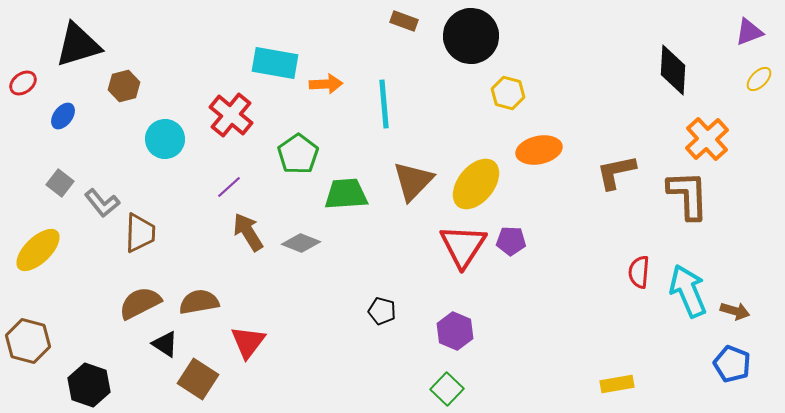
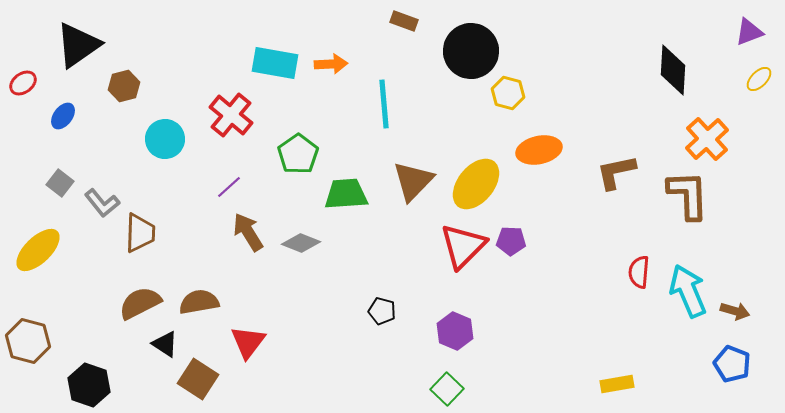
black circle at (471, 36): moved 15 px down
black triangle at (78, 45): rotated 18 degrees counterclockwise
orange arrow at (326, 84): moved 5 px right, 20 px up
red triangle at (463, 246): rotated 12 degrees clockwise
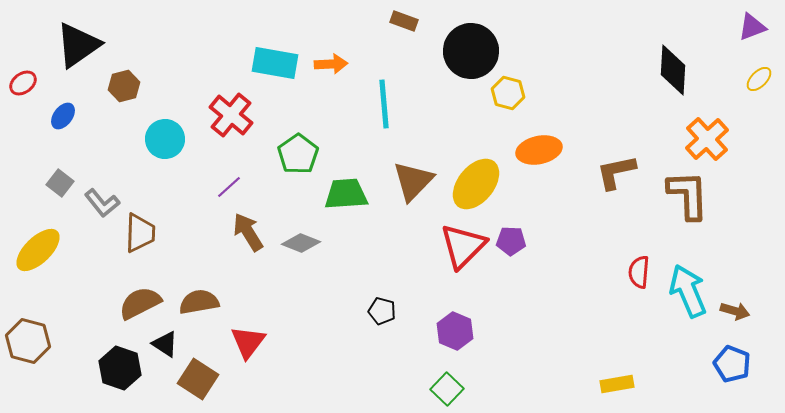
purple triangle at (749, 32): moved 3 px right, 5 px up
black hexagon at (89, 385): moved 31 px right, 17 px up
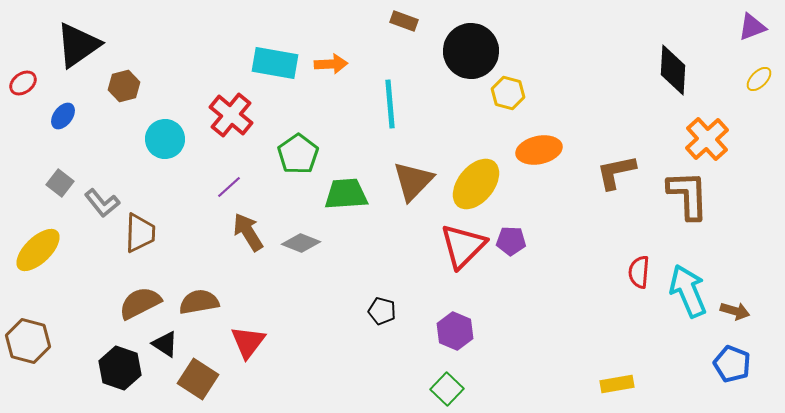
cyan line at (384, 104): moved 6 px right
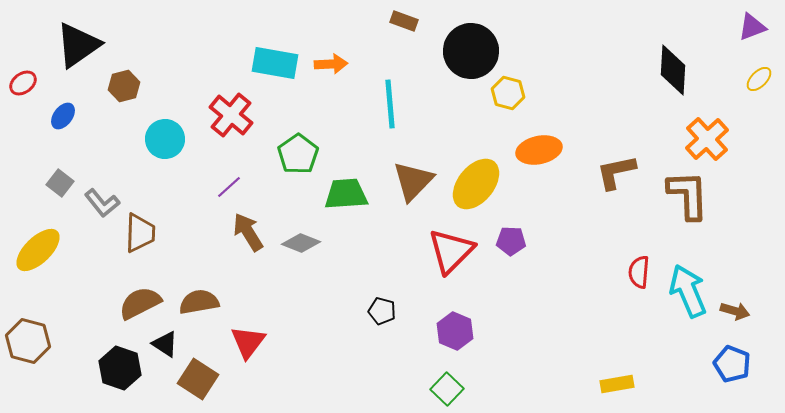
red triangle at (463, 246): moved 12 px left, 5 px down
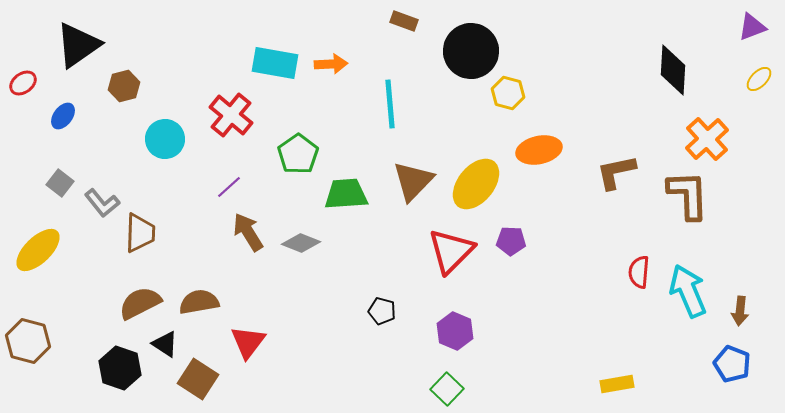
brown arrow at (735, 311): moved 5 px right; rotated 80 degrees clockwise
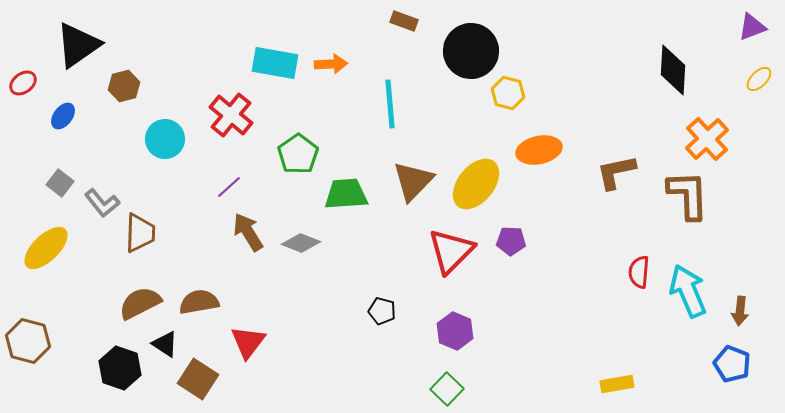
yellow ellipse at (38, 250): moved 8 px right, 2 px up
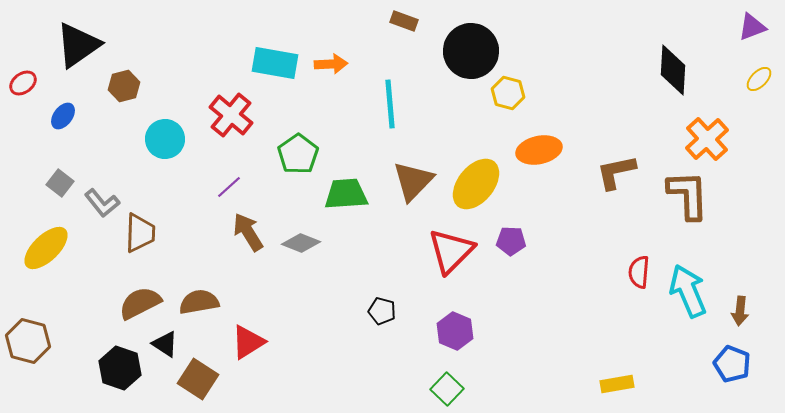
red triangle at (248, 342): rotated 21 degrees clockwise
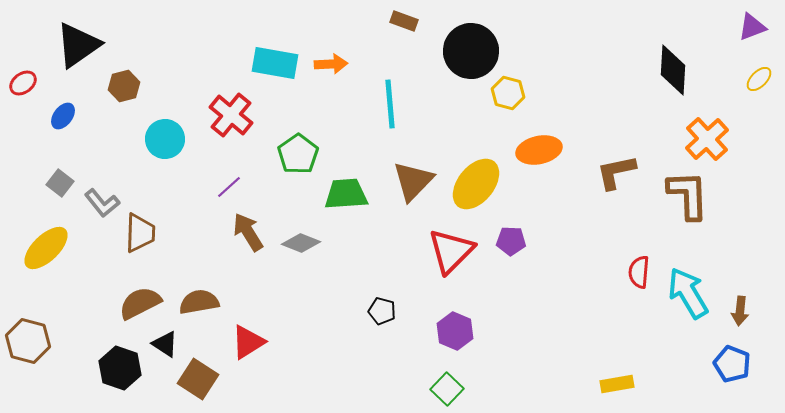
cyan arrow at (688, 291): moved 2 px down; rotated 8 degrees counterclockwise
